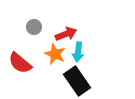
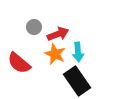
red arrow: moved 8 px left
cyan arrow: rotated 12 degrees counterclockwise
red semicircle: moved 1 px left
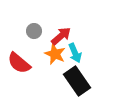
gray circle: moved 4 px down
red arrow: moved 3 px right, 2 px down; rotated 20 degrees counterclockwise
cyan arrow: moved 3 px left, 1 px down; rotated 18 degrees counterclockwise
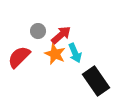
gray circle: moved 4 px right
red arrow: moved 1 px up
red semicircle: moved 6 px up; rotated 95 degrees clockwise
black rectangle: moved 19 px right
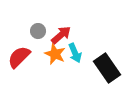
black rectangle: moved 11 px right, 13 px up
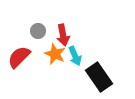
red arrow: moved 2 px right; rotated 120 degrees clockwise
cyan arrow: moved 3 px down
black rectangle: moved 8 px left, 9 px down
